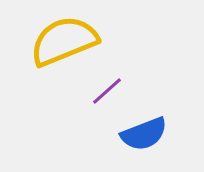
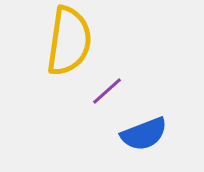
yellow semicircle: moved 5 px right; rotated 120 degrees clockwise
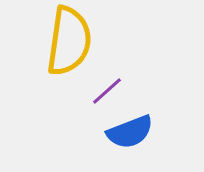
blue semicircle: moved 14 px left, 2 px up
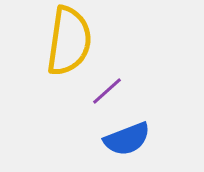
blue semicircle: moved 3 px left, 7 px down
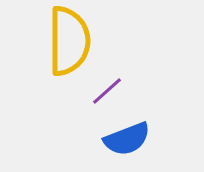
yellow semicircle: rotated 8 degrees counterclockwise
